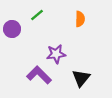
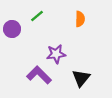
green line: moved 1 px down
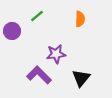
purple circle: moved 2 px down
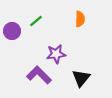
green line: moved 1 px left, 5 px down
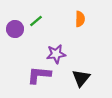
purple circle: moved 3 px right, 2 px up
purple L-shape: rotated 40 degrees counterclockwise
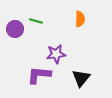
green line: rotated 56 degrees clockwise
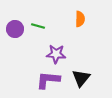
green line: moved 2 px right, 5 px down
purple star: rotated 12 degrees clockwise
purple L-shape: moved 9 px right, 5 px down
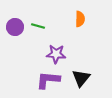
purple circle: moved 2 px up
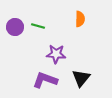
purple L-shape: moved 3 px left; rotated 15 degrees clockwise
